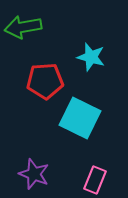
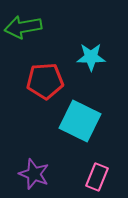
cyan star: rotated 16 degrees counterclockwise
cyan square: moved 3 px down
pink rectangle: moved 2 px right, 3 px up
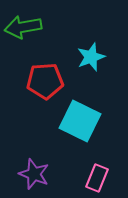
cyan star: rotated 20 degrees counterclockwise
pink rectangle: moved 1 px down
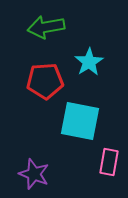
green arrow: moved 23 px right
cyan star: moved 2 px left, 5 px down; rotated 12 degrees counterclockwise
cyan square: rotated 15 degrees counterclockwise
pink rectangle: moved 12 px right, 16 px up; rotated 12 degrees counterclockwise
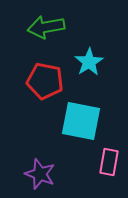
red pentagon: rotated 15 degrees clockwise
cyan square: moved 1 px right
purple star: moved 6 px right
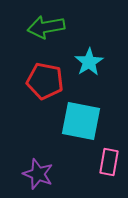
purple star: moved 2 px left
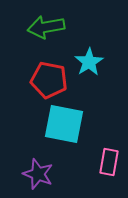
red pentagon: moved 4 px right, 1 px up
cyan square: moved 17 px left, 3 px down
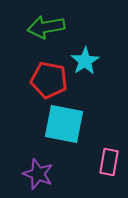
cyan star: moved 4 px left, 1 px up
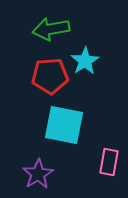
green arrow: moved 5 px right, 2 px down
red pentagon: moved 1 px right, 4 px up; rotated 15 degrees counterclockwise
cyan square: moved 1 px down
purple star: rotated 20 degrees clockwise
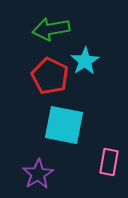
red pentagon: rotated 30 degrees clockwise
